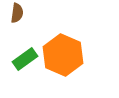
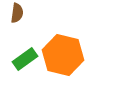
orange hexagon: rotated 9 degrees counterclockwise
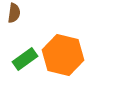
brown semicircle: moved 3 px left
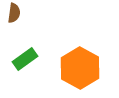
orange hexagon: moved 17 px right, 13 px down; rotated 15 degrees clockwise
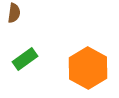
orange hexagon: moved 8 px right
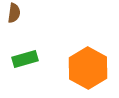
green rectangle: rotated 20 degrees clockwise
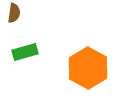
green rectangle: moved 7 px up
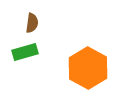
brown semicircle: moved 18 px right, 10 px down
